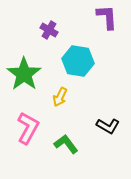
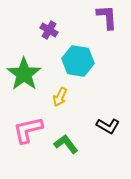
pink L-shape: moved 2 px down; rotated 132 degrees counterclockwise
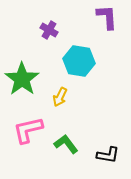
cyan hexagon: moved 1 px right
green star: moved 2 px left, 5 px down
black L-shape: moved 29 px down; rotated 20 degrees counterclockwise
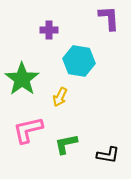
purple L-shape: moved 2 px right, 1 px down
purple cross: rotated 30 degrees counterclockwise
green L-shape: rotated 65 degrees counterclockwise
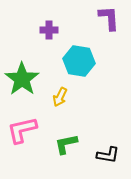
pink L-shape: moved 6 px left
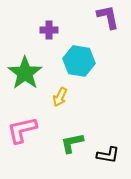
purple L-shape: moved 1 px left, 1 px up; rotated 8 degrees counterclockwise
green star: moved 3 px right, 6 px up
green L-shape: moved 6 px right, 1 px up
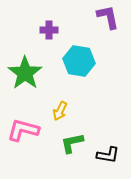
yellow arrow: moved 14 px down
pink L-shape: moved 1 px right; rotated 28 degrees clockwise
